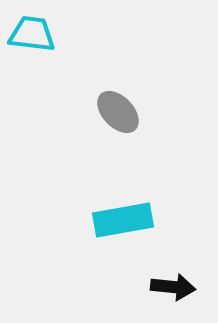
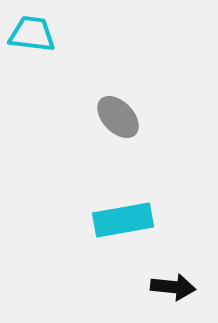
gray ellipse: moved 5 px down
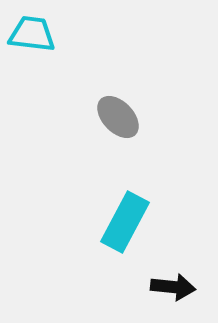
cyan rectangle: moved 2 px right, 2 px down; rotated 52 degrees counterclockwise
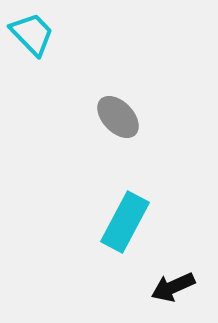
cyan trapezoid: rotated 39 degrees clockwise
black arrow: rotated 150 degrees clockwise
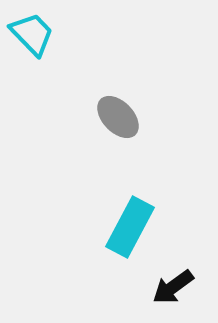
cyan rectangle: moved 5 px right, 5 px down
black arrow: rotated 12 degrees counterclockwise
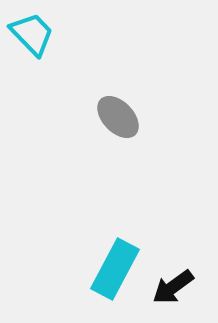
cyan rectangle: moved 15 px left, 42 px down
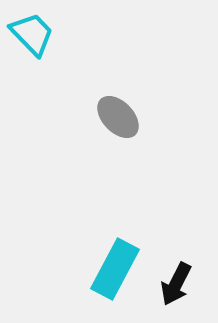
black arrow: moved 3 px right, 3 px up; rotated 27 degrees counterclockwise
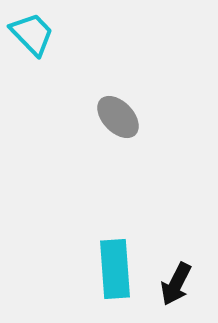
cyan rectangle: rotated 32 degrees counterclockwise
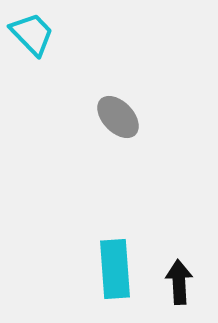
black arrow: moved 3 px right, 2 px up; rotated 150 degrees clockwise
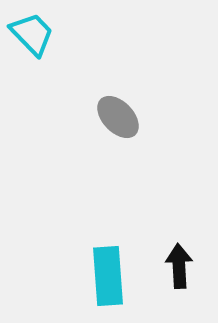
cyan rectangle: moved 7 px left, 7 px down
black arrow: moved 16 px up
